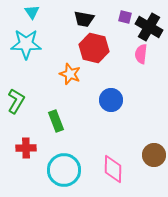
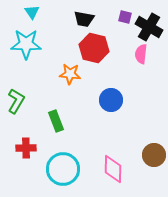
orange star: rotated 15 degrees counterclockwise
cyan circle: moved 1 px left, 1 px up
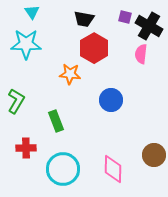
black cross: moved 1 px up
red hexagon: rotated 16 degrees clockwise
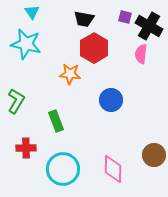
cyan star: rotated 12 degrees clockwise
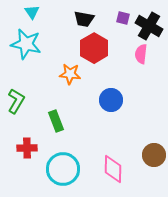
purple square: moved 2 px left, 1 px down
red cross: moved 1 px right
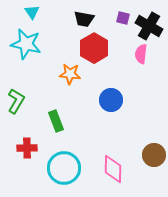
cyan circle: moved 1 px right, 1 px up
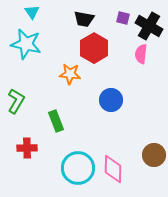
cyan circle: moved 14 px right
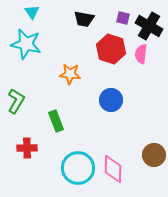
red hexagon: moved 17 px right, 1 px down; rotated 12 degrees counterclockwise
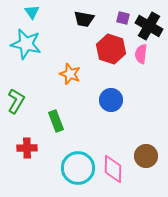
orange star: rotated 15 degrees clockwise
brown circle: moved 8 px left, 1 px down
